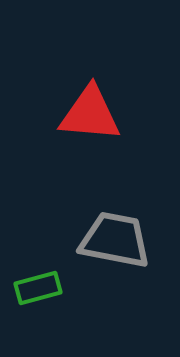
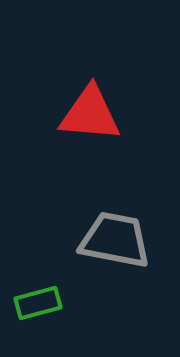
green rectangle: moved 15 px down
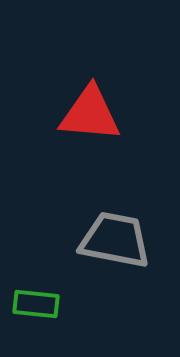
green rectangle: moved 2 px left, 1 px down; rotated 21 degrees clockwise
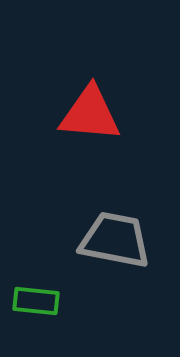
green rectangle: moved 3 px up
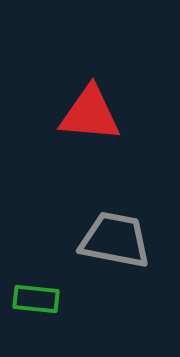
green rectangle: moved 2 px up
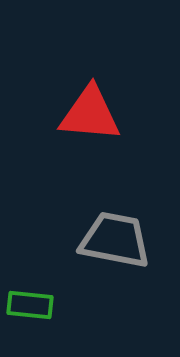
green rectangle: moved 6 px left, 6 px down
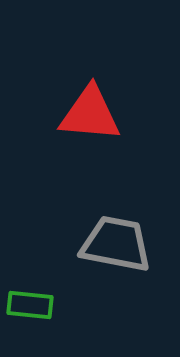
gray trapezoid: moved 1 px right, 4 px down
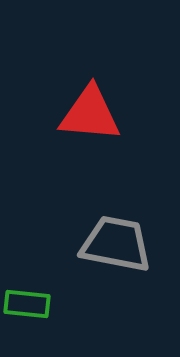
green rectangle: moved 3 px left, 1 px up
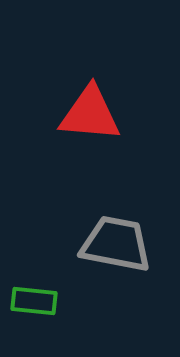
green rectangle: moved 7 px right, 3 px up
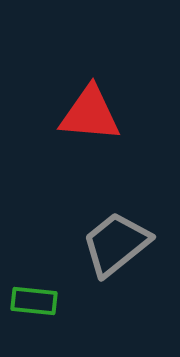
gray trapezoid: rotated 50 degrees counterclockwise
